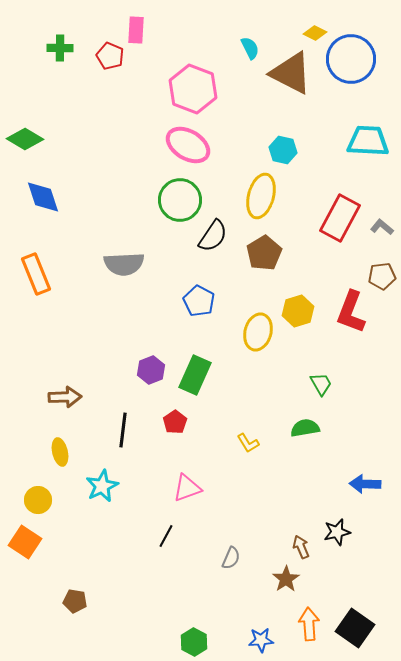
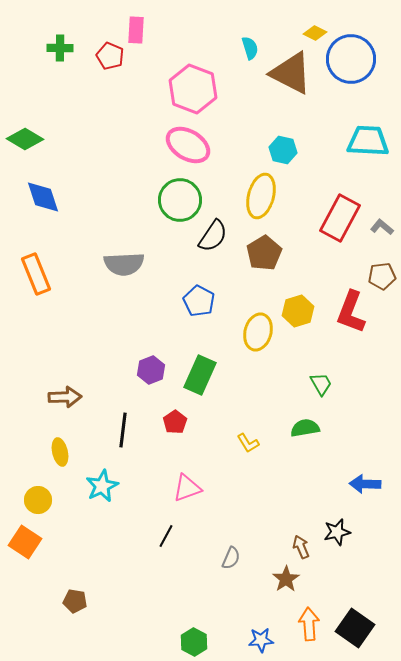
cyan semicircle at (250, 48): rotated 10 degrees clockwise
green rectangle at (195, 375): moved 5 px right
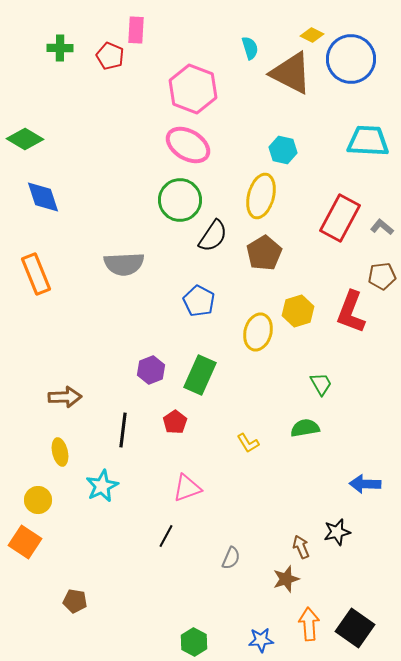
yellow diamond at (315, 33): moved 3 px left, 2 px down
brown star at (286, 579): rotated 16 degrees clockwise
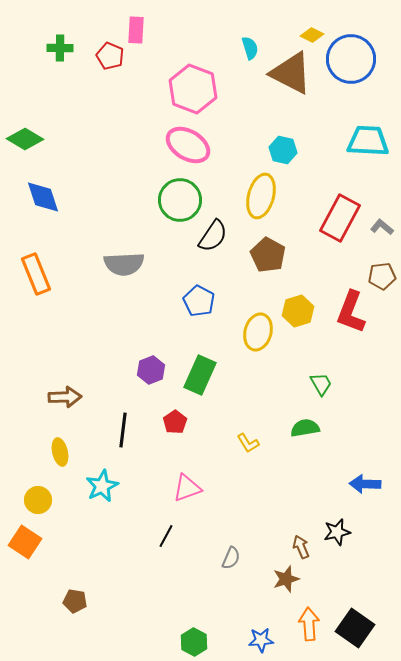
brown pentagon at (264, 253): moved 4 px right, 2 px down; rotated 12 degrees counterclockwise
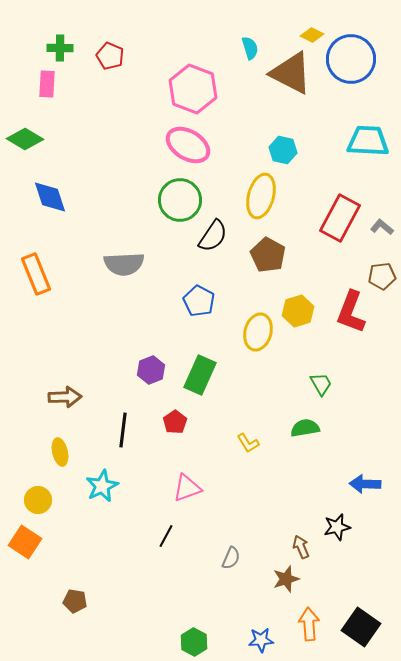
pink rectangle at (136, 30): moved 89 px left, 54 px down
blue diamond at (43, 197): moved 7 px right
black star at (337, 532): moved 5 px up
black square at (355, 628): moved 6 px right, 1 px up
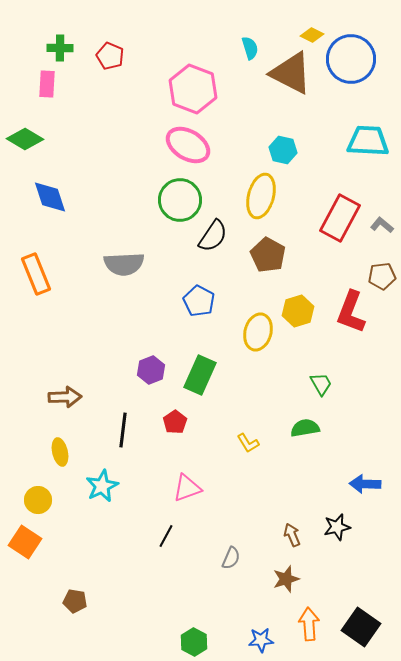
gray L-shape at (382, 227): moved 2 px up
brown arrow at (301, 547): moved 9 px left, 12 px up
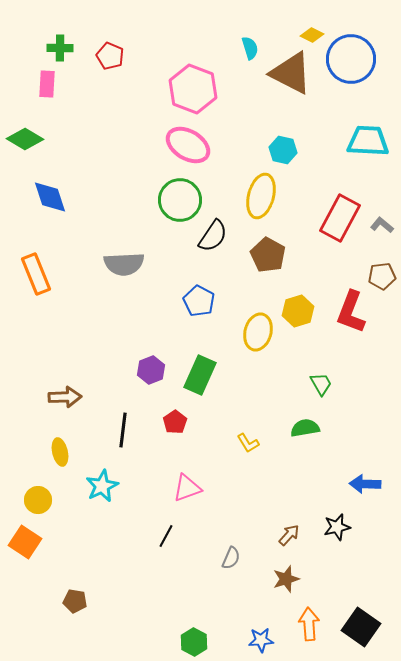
brown arrow at (292, 535): moved 3 px left; rotated 65 degrees clockwise
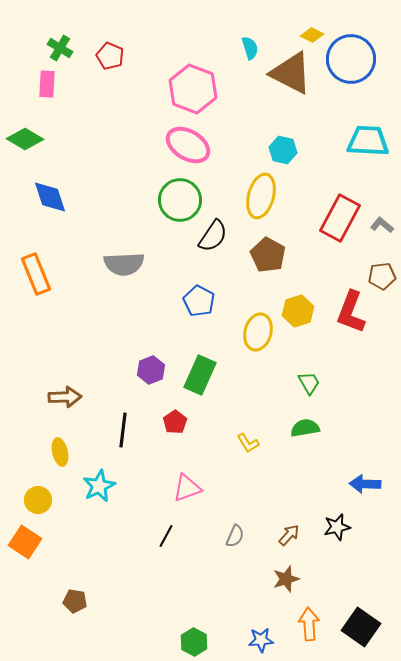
green cross at (60, 48): rotated 30 degrees clockwise
green trapezoid at (321, 384): moved 12 px left, 1 px up
cyan star at (102, 486): moved 3 px left
gray semicircle at (231, 558): moved 4 px right, 22 px up
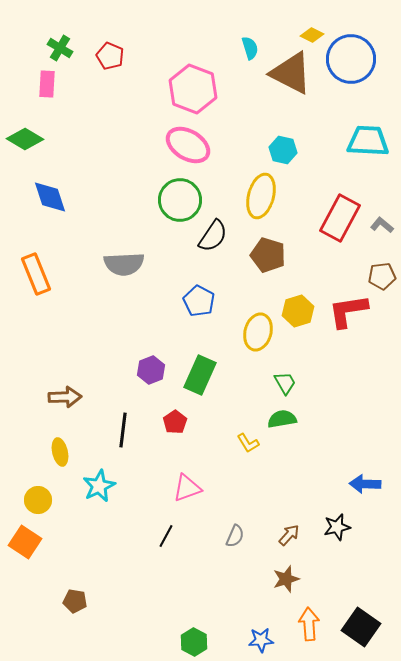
brown pentagon at (268, 255): rotated 12 degrees counterclockwise
red L-shape at (351, 312): moved 3 px left, 1 px up; rotated 60 degrees clockwise
green trapezoid at (309, 383): moved 24 px left
green semicircle at (305, 428): moved 23 px left, 9 px up
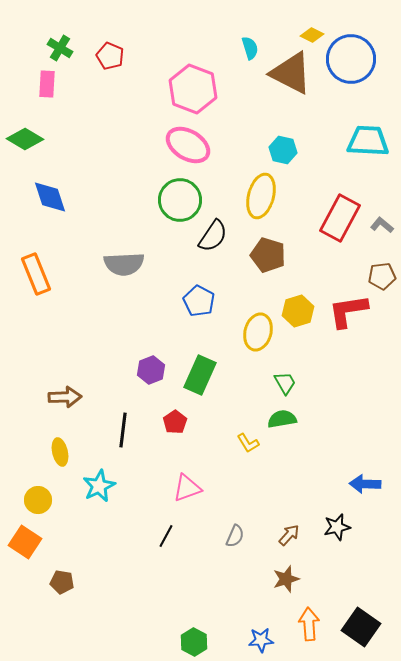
brown pentagon at (75, 601): moved 13 px left, 19 px up
